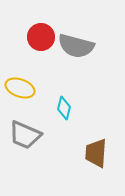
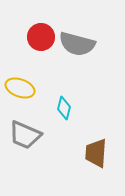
gray semicircle: moved 1 px right, 2 px up
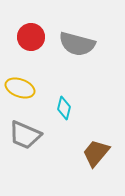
red circle: moved 10 px left
brown trapezoid: rotated 36 degrees clockwise
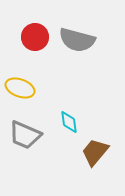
red circle: moved 4 px right
gray semicircle: moved 4 px up
cyan diamond: moved 5 px right, 14 px down; rotated 20 degrees counterclockwise
brown trapezoid: moved 1 px left, 1 px up
